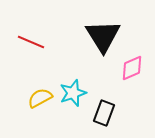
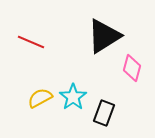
black triangle: moved 1 px right; rotated 30 degrees clockwise
pink diamond: rotated 52 degrees counterclockwise
cyan star: moved 4 px down; rotated 16 degrees counterclockwise
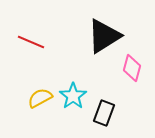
cyan star: moved 1 px up
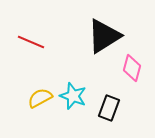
cyan star: rotated 16 degrees counterclockwise
black rectangle: moved 5 px right, 5 px up
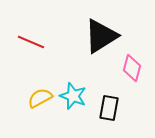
black triangle: moved 3 px left
black rectangle: rotated 10 degrees counterclockwise
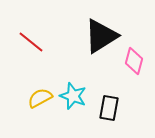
red line: rotated 16 degrees clockwise
pink diamond: moved 2 px right, 7 px up
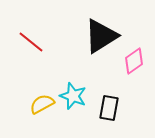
pink diamond: rotated 40 degrees clockwise
yellow semicircle: moved 2 px right, 6 px down
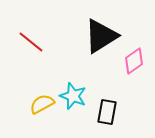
black rectangle: moved 2 px left, 4 px down
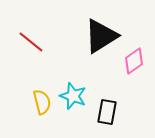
yellow semicircle: moved 2 px up; rotated 105 degrees clockwise
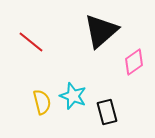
black triangle: moved 5 px up; rotated 9 degrees counterclockwise
pink diamond: moved 1 px down
black rectangle: rotated 25 degrees counterclockwise
